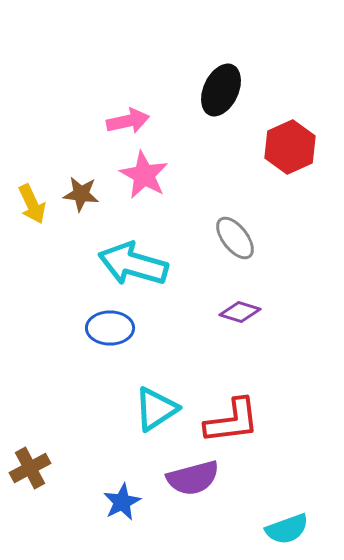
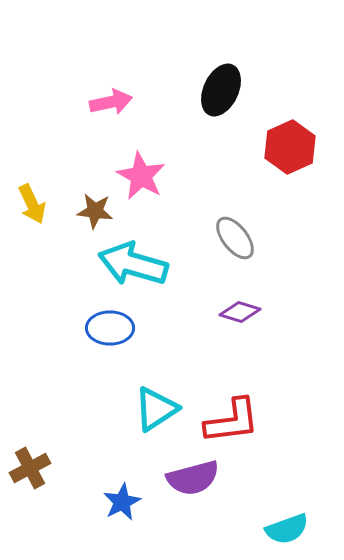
pink arrow: moved 17 px left, 19 px up
pink star: moved 3 px left, 1 px down
brown star: moved 14 px right, 17 px down
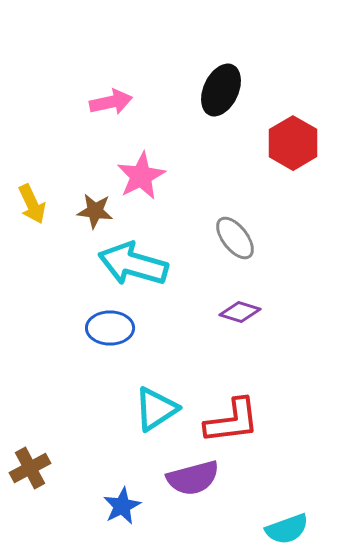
red hexagon: moved 3 px right, 4 px up; rotated 6 degrees counterclockwise
pink star: rotated 15 degrees clockwise
blue star: moved 4 px down
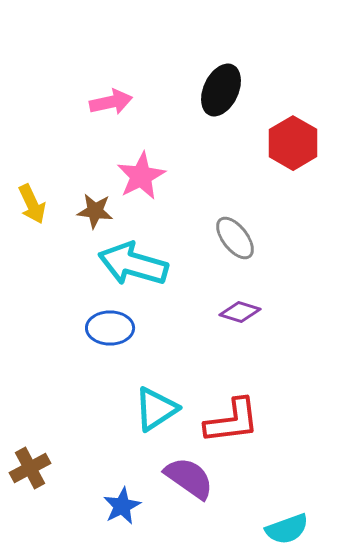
purple semicircle: moved 4 px left; rotated 130 degrees counterclockwise
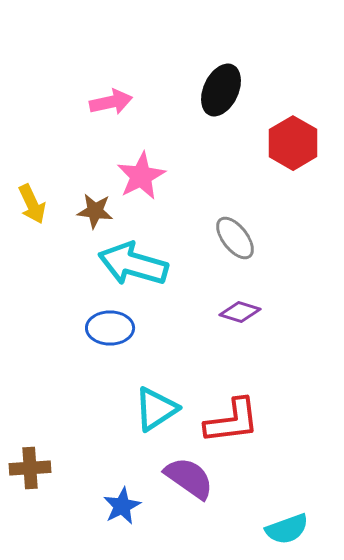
brown cross: rotated 24 degrees clockwise
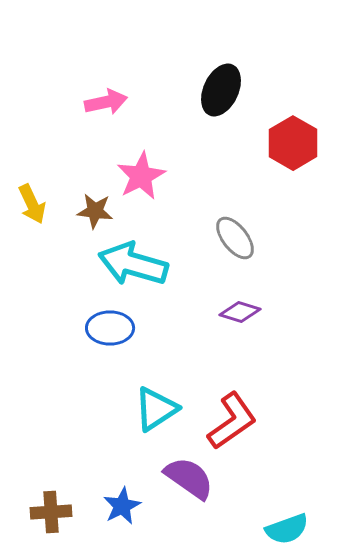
pink arrow: moved 5 px left
red L-shape: rotated 28 degrees counterclockwise
brown cross: moved 21 px right, 44 px down
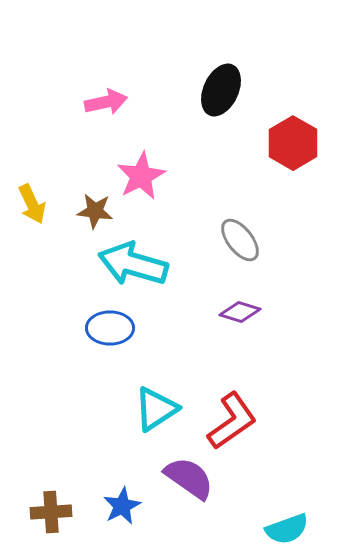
gray ellipse: moved 5 px right, 2 px down
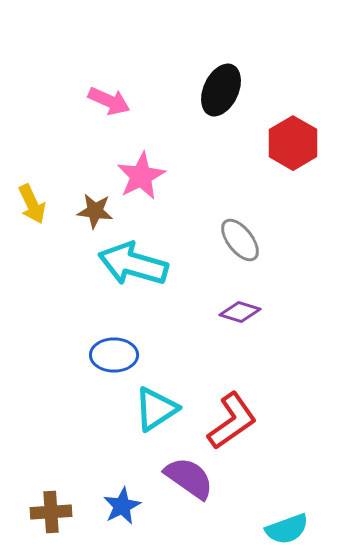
pink arrow: moved 3 px right, 1 px up; rotated 36 degrees clockwise
blue ellipse: moved 4 px right, 27 px down
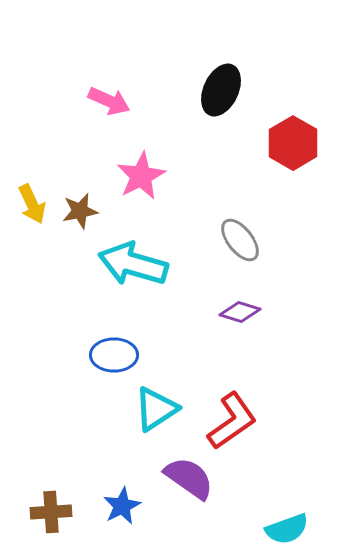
brown star: moved 15 px left; rotated 18 degrees counterclockwise
